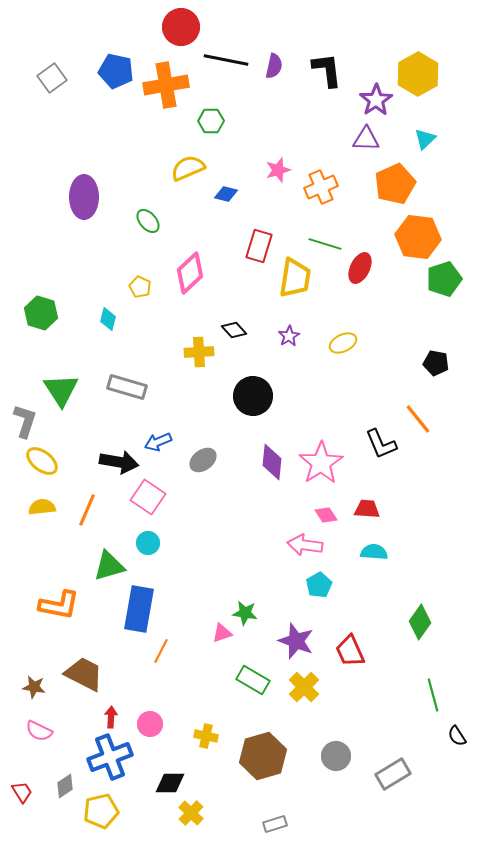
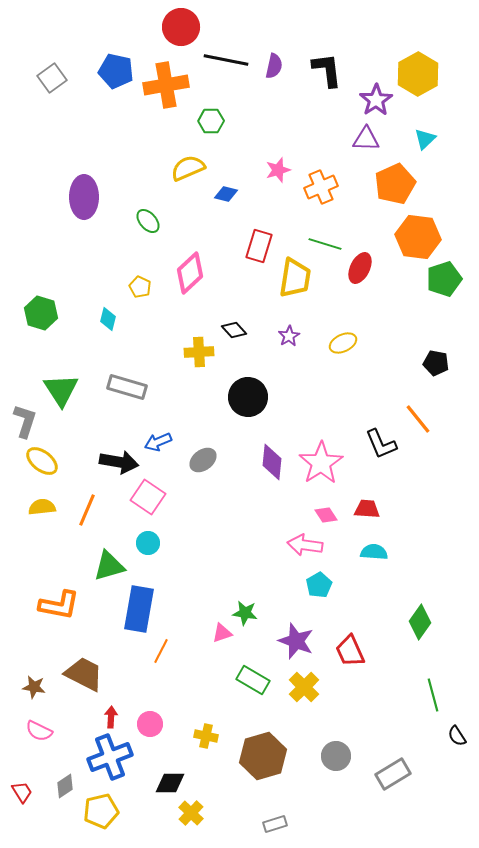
black circle at (253, 396): moved 5 px left, 1 px down
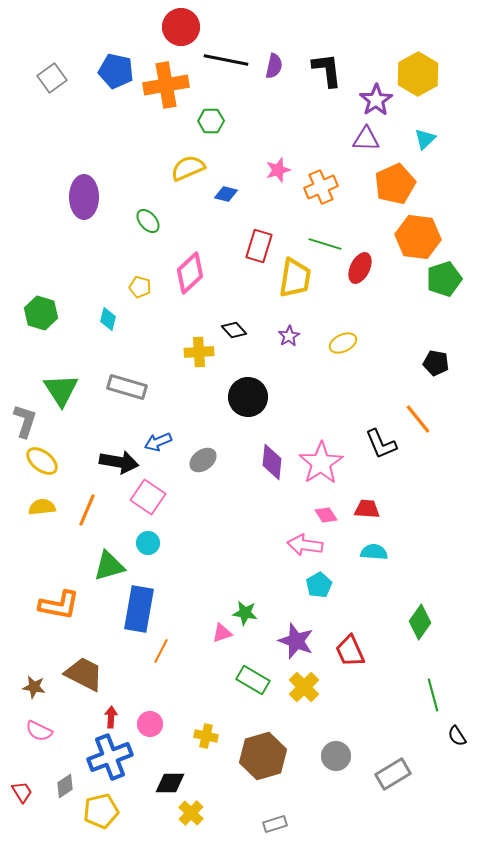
yellow pentagon at (140, 287): rotated 10 degrees counterclockwise
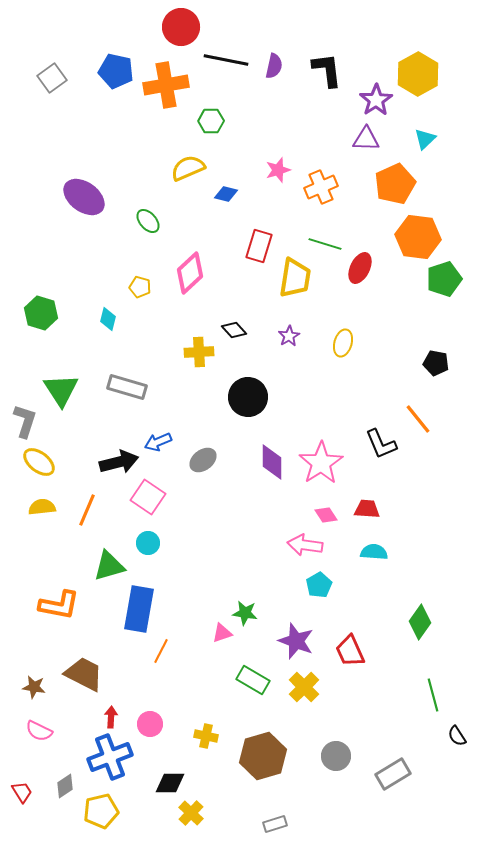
purple ellipse at (84, 197): rotated 54 degrees counterclockwise
yellow ellipse at (343, 343): rotated 48 degrees counterclockwise
yellow ellipse at (42, 461): moved 3 px left, 1 px down
black arrow at (119, 462): rotated 24 degrees counterclockwise
purple diamond at (272, 462): rotated 6 degrees counterclockwise
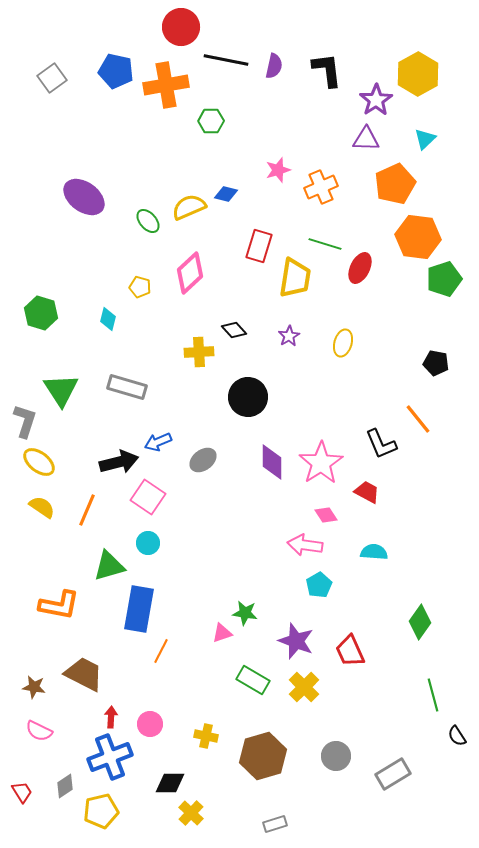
yellow semicircle at (188, 168): moved 1 px right, 39 px down
yellow semicircle at (42, 507): rotated 40 degrees clockwise
red trapezoid at (367, 509): moved 17 px up; rotated 24 degrees clockwise
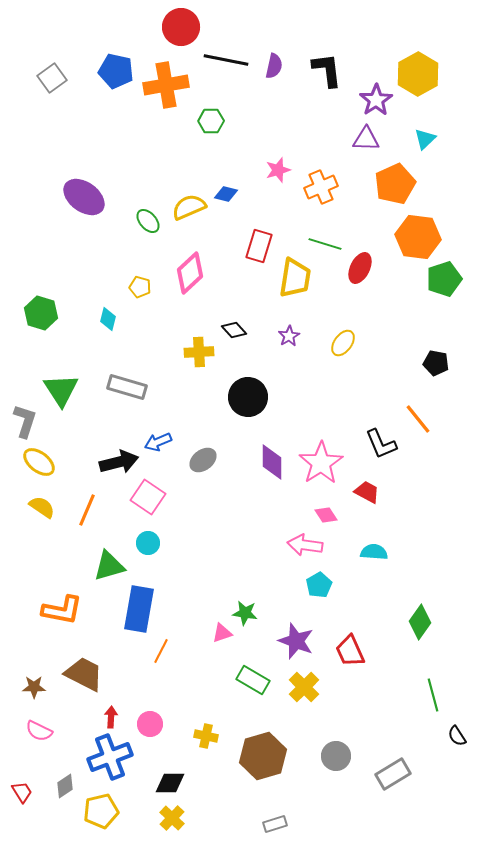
yellow ellipse at (343, 343): rotated 20 degrees clockwise
orange L-shape at (59, 605): moved 3 px right, 5 px down
brown star at (34, 687): rotated 10 degrees counterclockwise
yellow cross at (191, 813): moved 19 px left, 5 px down
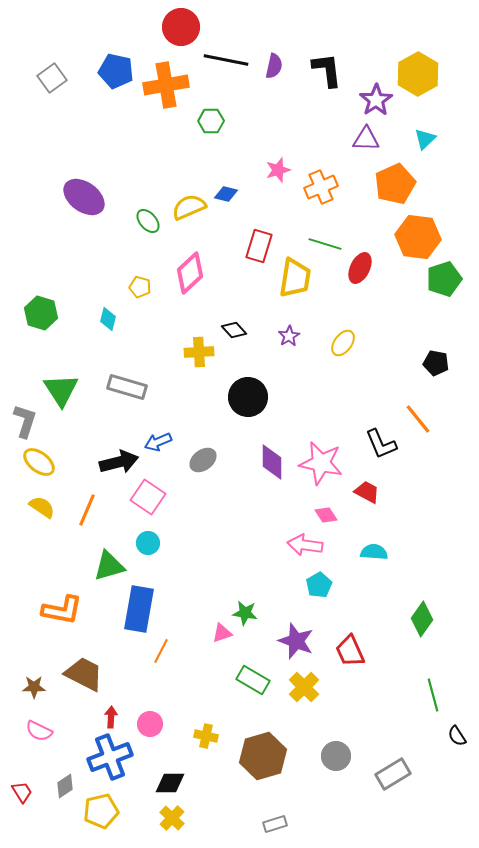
pink star at (321, 463): rotated 27 degrees counterclockwise
green diamond at (420, 622): moved 2 px right, 3 px up
